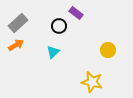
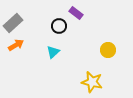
gray rectangle: moved 5 px left
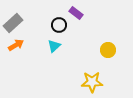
black circle: moved 1 px up
cyan triangle: moved 1 px right, 6 px up
yellow star: rotated 15 degrees counterclockwise
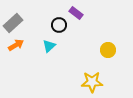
cyan triangle: moved 5 px left
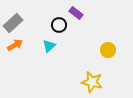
orange arrow: moved 1 px left
yellow star: rotated 15 degrees clockwise
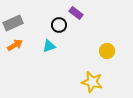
gray rectangle: rotated 18 degrees clockwise
cyan triangle: rotated 24 degrees clockwise
yellow circle: moved 1 px left, 1 px down
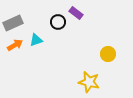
black circle: moved 1 px left, 3 px up
cyan triangle: moved 13 px left, 6 px up
yellow circle: moved 1 px right, 3 px down
yellow star: moved 3 px left
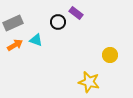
cyan triangle: rotated 40 degrees clockwise
yellow circle: moved 2 px right, 1 px down
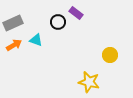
orange arrow: moved 1 px left
